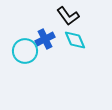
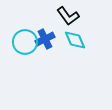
cyan circle: moved 9 px up
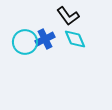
cyan diamond: moved 1 px up
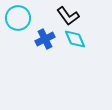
cyan circle: moved 7 px left, 24 px up
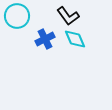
cyan circle: moved 1 px left, 2 px up
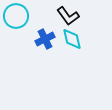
cyan circle: moved 1 px left
cyan diamond: moved 3 px left; rotated 10 degrees clockwise
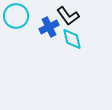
blue cross: moved 4 px right, 12 px up
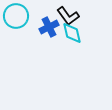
cyan diamond: moved 6 px up
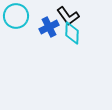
cyan diamond: rotated 15 degrees clockwise
